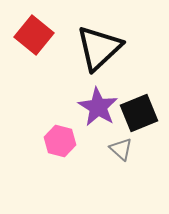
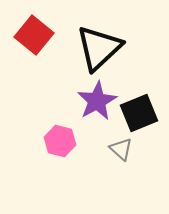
purple star: moved 1 px left, 6 px up; rotated 12 degrees clockwise
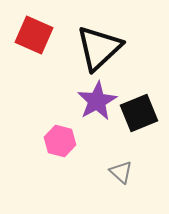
red square: rotated 15 degrees counterclockwise
gray triangle: moved 23 px down
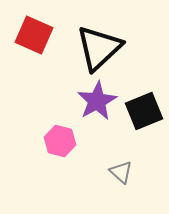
black square: moved 5 px right, 2 px up
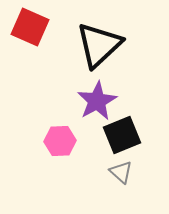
red square: moved 4 px left, 8 px up
black triangle: moved 3 px up
black square: moved 22 px left, 24 px down
pink hexagon: rotated 16 degrees counterclockwise
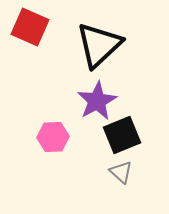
pink hexagon: moved 7 px left, 4 px up
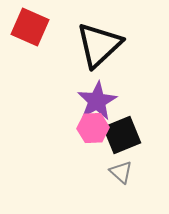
pink hexagon: moved 40 px right, 9 px up
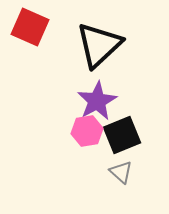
pink hexagon: moved 6 px left, 3 px down; rotated 8 degrees counterclockwise
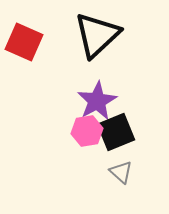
red square: moved 6 px left, 15 px down
black triangle: moved 2 px left, 10 px up
black square: moved 6 px left, 3 px up
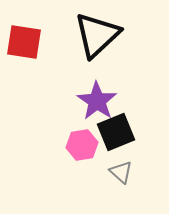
red square: rotated 15 degrees counterclockwise
purple star: rotated 9 degrees counterclockwise
pink hexagon: moved 5 px left, 14 px down
